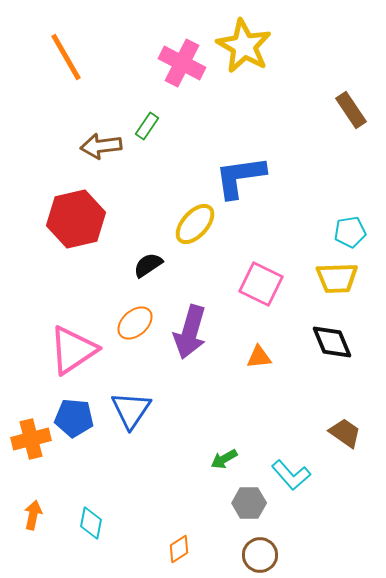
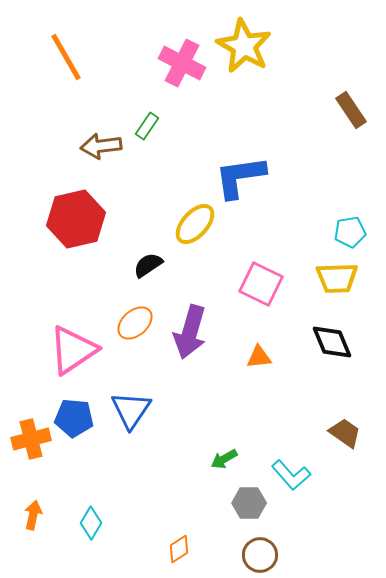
cyan diamond: rotated 20 degrees clockwise
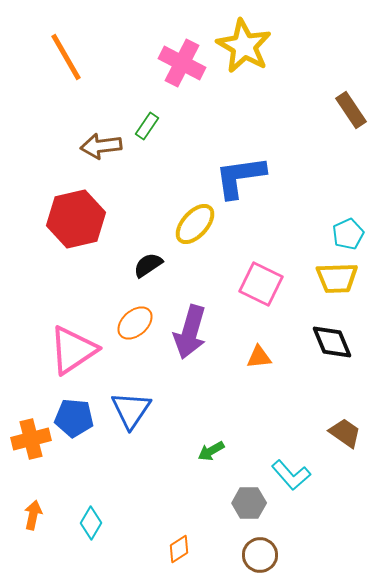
cyan pentagon: moved 2 px left, 2 px down; rotated 16 degrees counterclockwise
green arrow: moved 13 px left, 8 px up
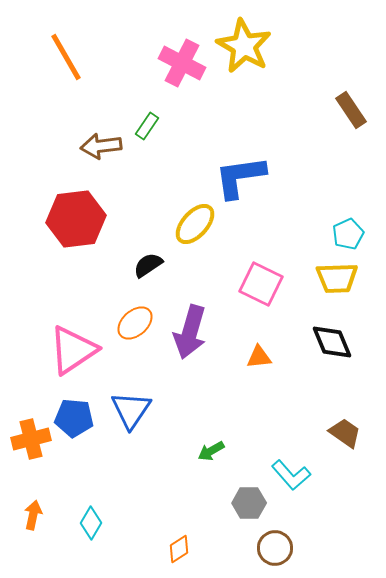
red hexagon: rotated 6 degrees clockwise
brown circle: moved 15 px right, 7 px up
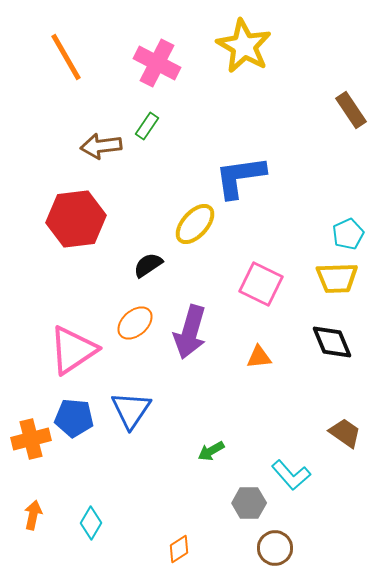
pink cross: moved 25 px left
